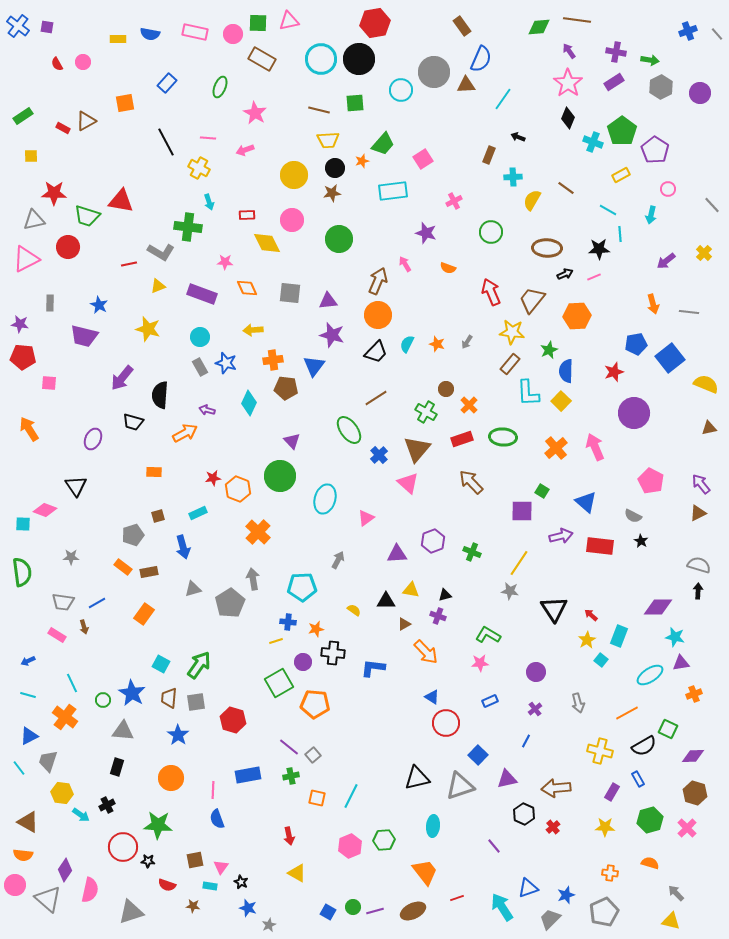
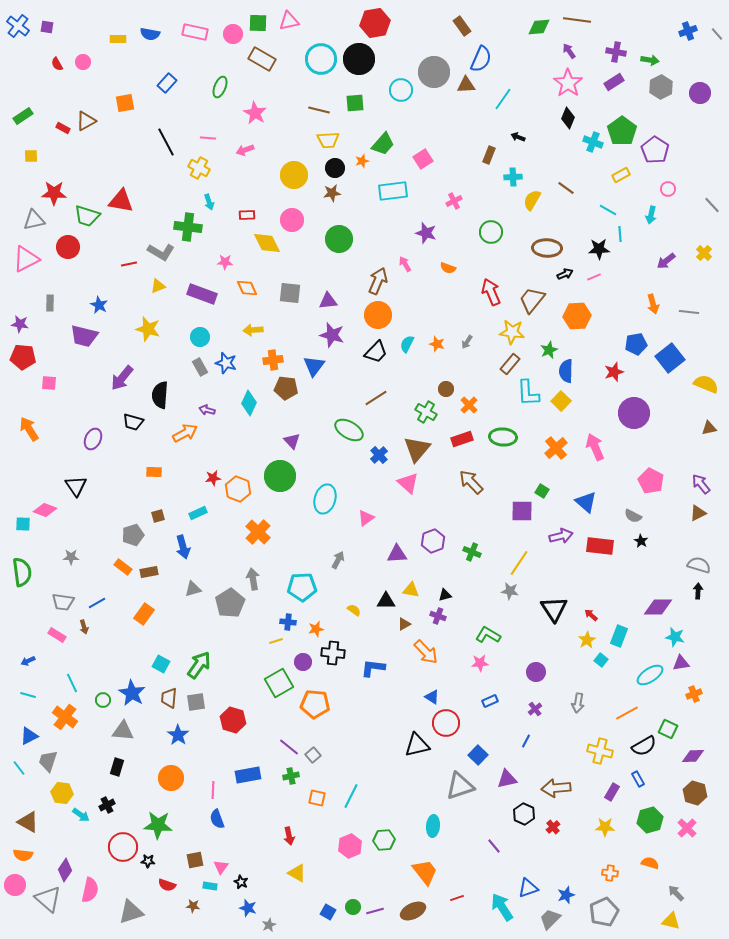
green ellipse at (349, 430): rotated 24 degrees counterclockwise
gray arrow at (578, 703): rotated 24 degrees clockwise
black triangle at (417, 778): moved 33 px up
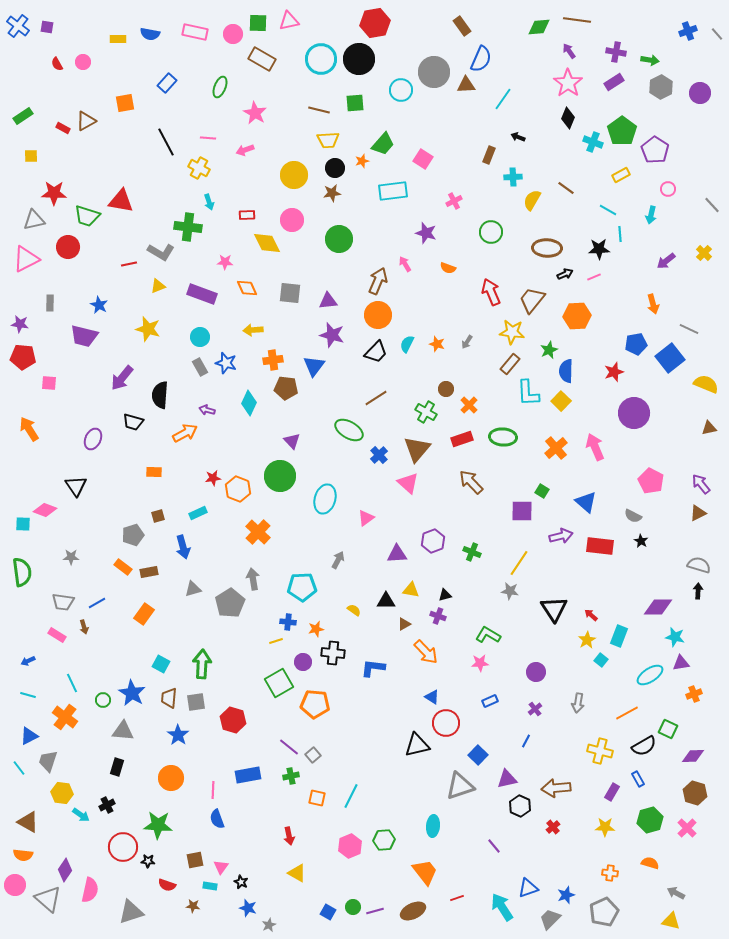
pink square at (423, 159): rotated 24 degrees counterclockwise
gray line at (689, 312): moved 17 px down; rotated 18 degrees clockwise
green arrow at (199, 665): moved 3 px right, 1 px up; rotated 32 degrees counterclockwise
black hexagon at (524, 814): moved 4 px left, 8 px up
gray arrow at (676, 893): rotated 18 degrees counterclockwise
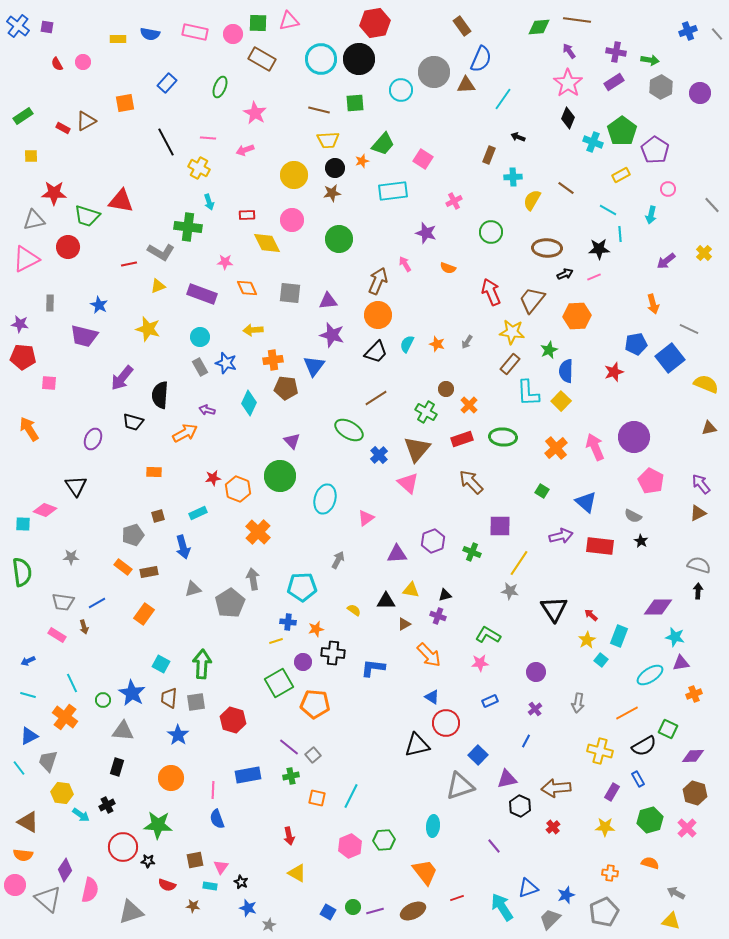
purple circle at (634, 413): moved 24 px down
purple square at (522, 511): moved 22 px left, 15 px down
orange arrow at (426, 652): moved 3 px right, 3 px down
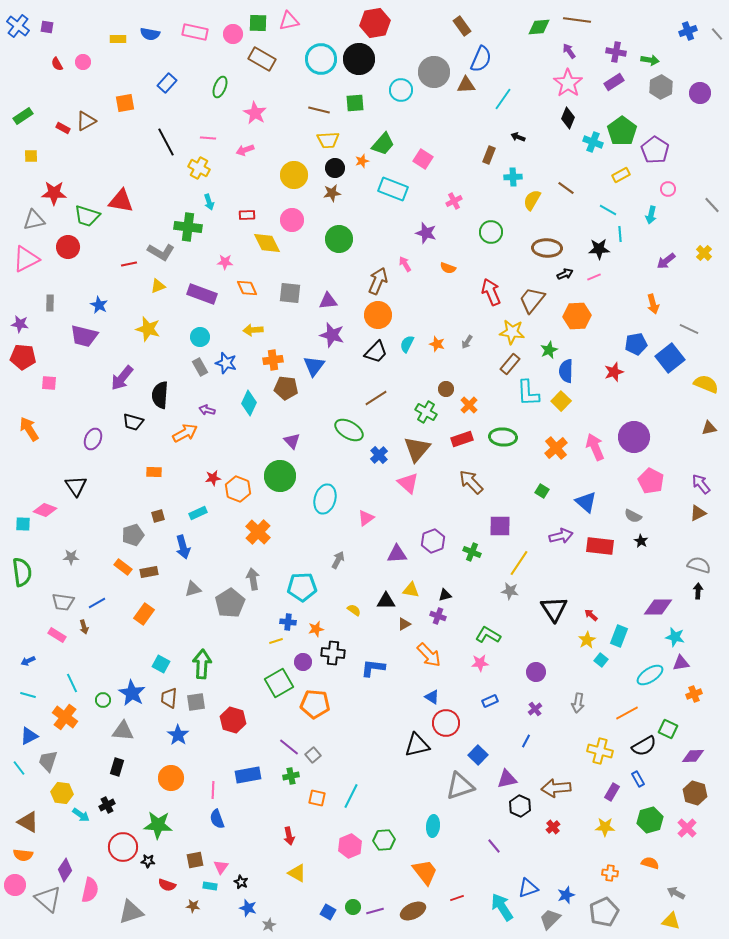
cyan rectangle at (393, 191): moved 2 px up; rotated 28 degrees clockwise
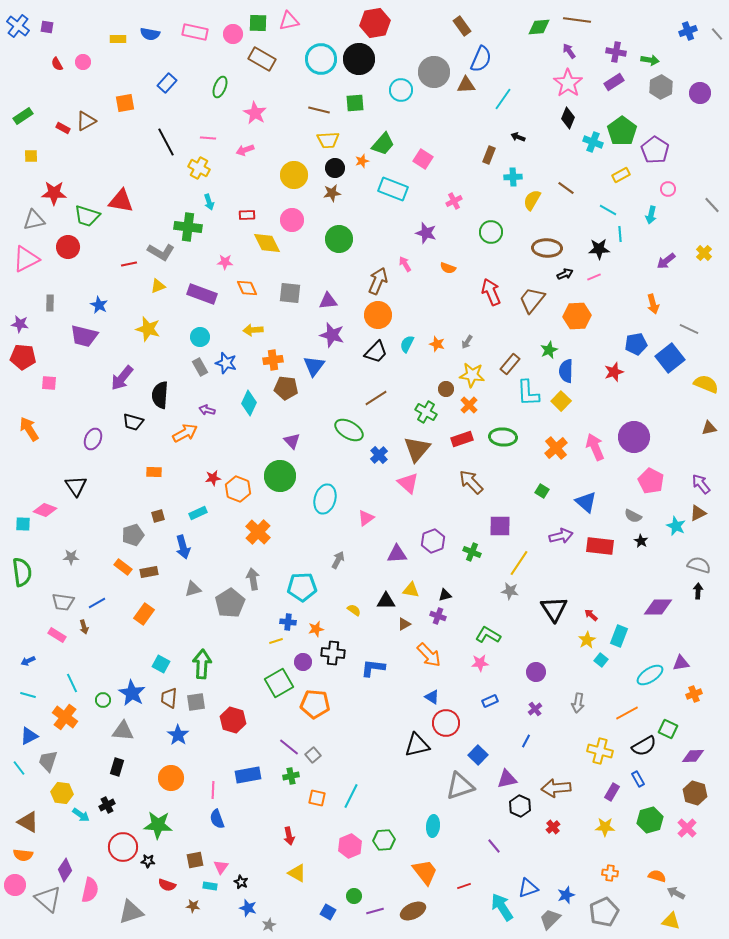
yellow star at (512, 332): moved 40 px left, 43 px down
cyan star at (675, 637): moved 1 px right, 111 px up; rotated 12 degrees clockwise
orange semicircle at (650, 863): moved 7 px right, 13 px down
red line at (457, 898): moved 7 px right, 12 px up
green circle at (353, 907): moved 1 px right, 11 px up
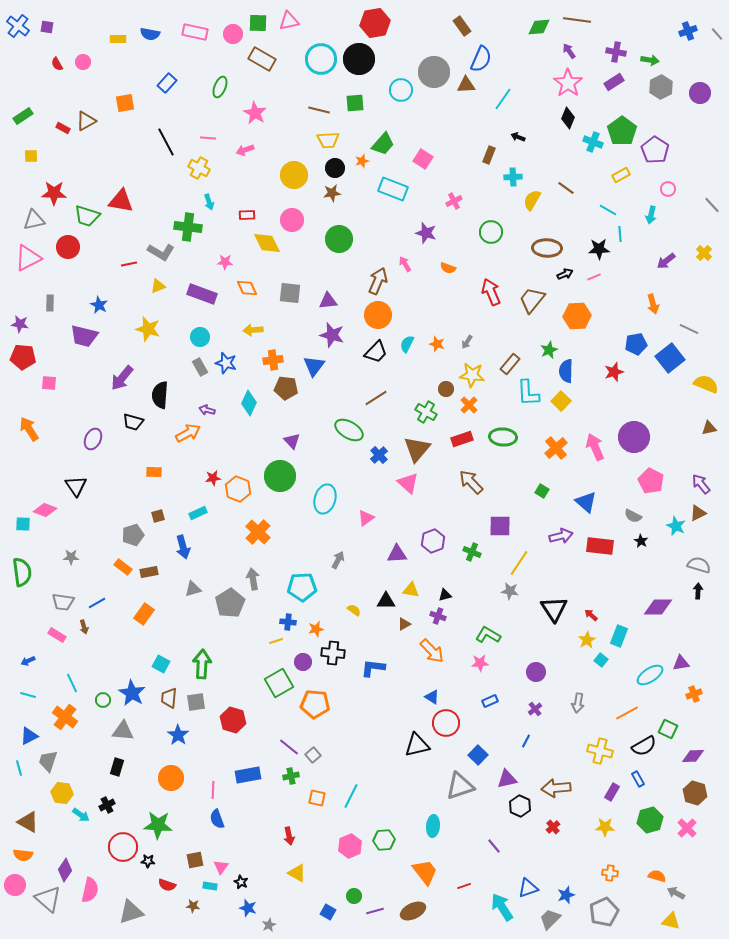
pink triangle at (26, 259): moved 2 px right, 1 px up
orange arrow at (185, 433): moved 3 px right
orange arrow at (429, 655): moved 3 px right, 4 px up
cyan line at (19, 768): rotated 21 degrees clockwise
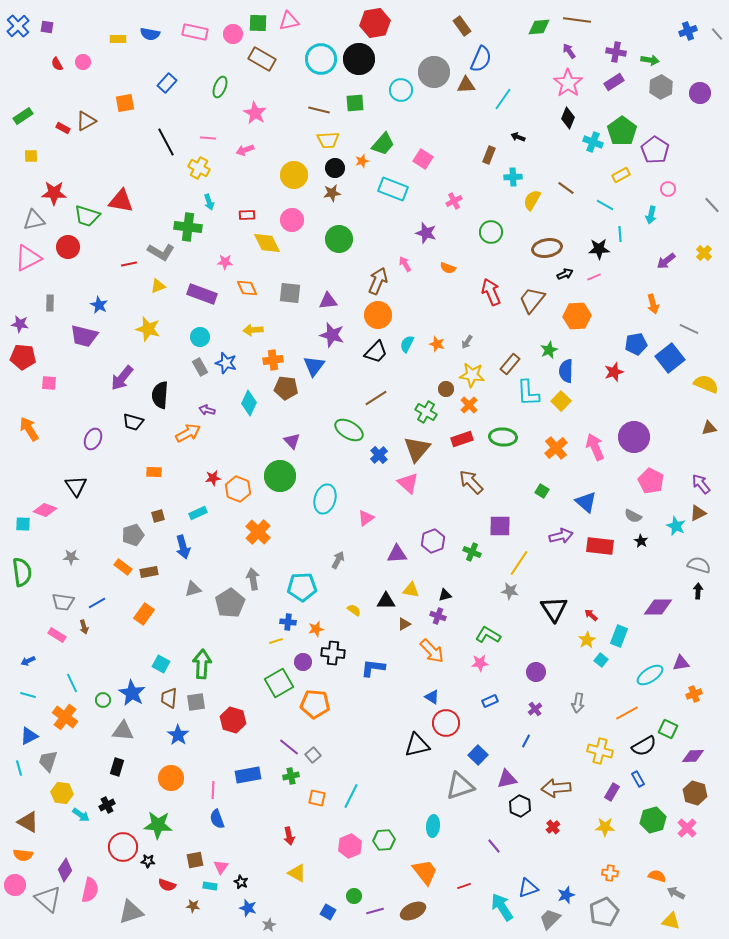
blue cross at (18, 26): rotated 10 degrees clockwise
cyan line at (608, 210): moved 3 px left, 5 px up
brown ellipse at (547, 248): rotated 12 degrees counterclockwise
green hexagon at (650, 820): moved 3 px right
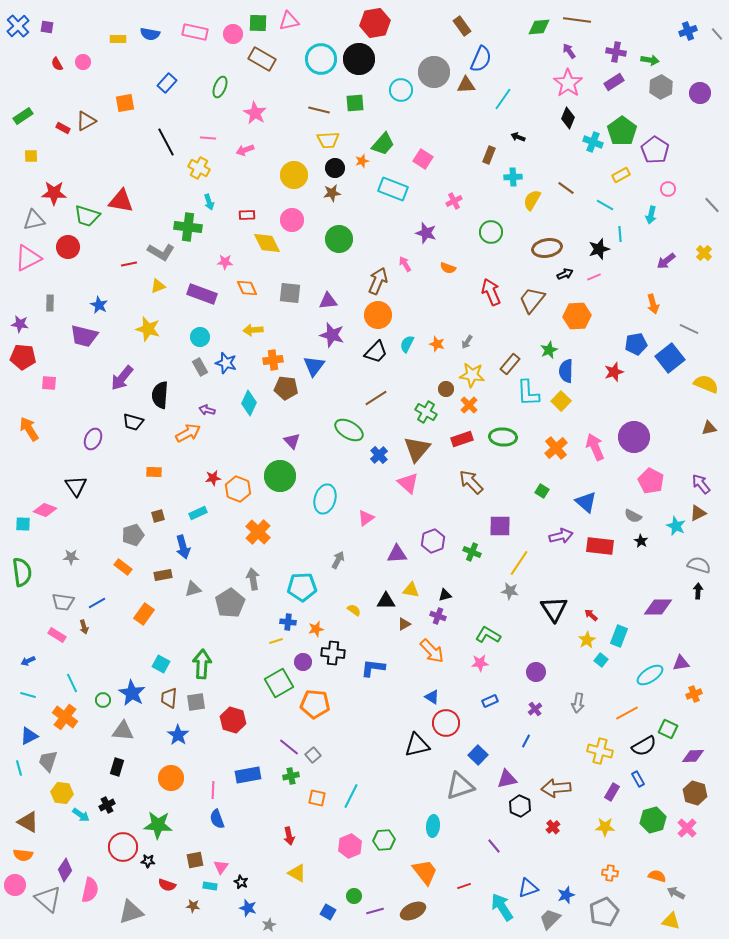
black star at (599, 249): rotated 15 degrees counterclockwise
brown rectangle at (149, 572): moved 14 px right, 3 px down
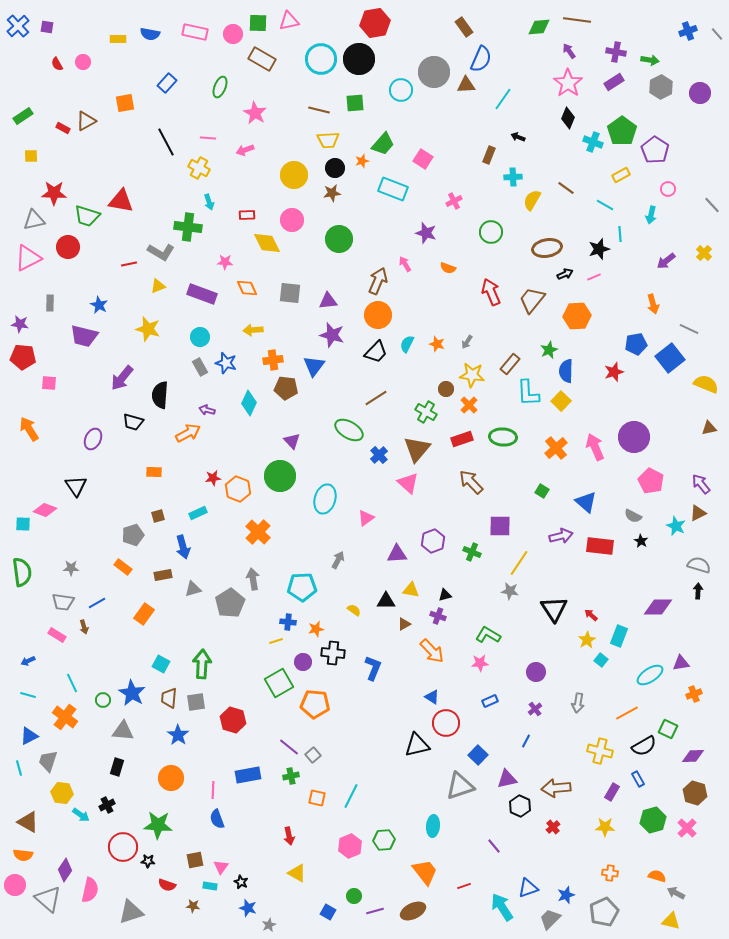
brown rectangle at (462, 26): moved 2 px right, 1 px down
gray star at (71, 557): moved 11 px down
blue L-shape at (373, 668): rotated 105 degrees clockwise
